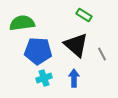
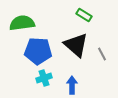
blue arrow: moved 2 px left, 7 px down
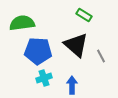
gray line: moved 1 px left, 2 px down
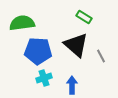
green rectangle: moved 2 px down
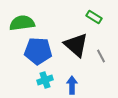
green rectangle: moved 10 px right
cyan cross: moved 1 px right, 2 px down
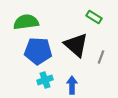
green semicircle: moved 4 px right, 1 px up
gray line: moved 1 px down; rotated 48 degrees clockwise
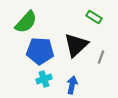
green semicircle: rotated 140 degrees clockwise
black triangle: rotated 36 degrees clockwise
blue pentagon: moved 2 px right
cyan cross: moved 1 px left, 1 px up
blue arrow: rotated 12 degrees clockwise
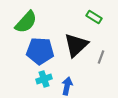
blue arrow: moved 5 px left, 1 px down
